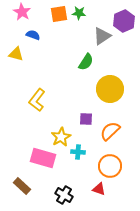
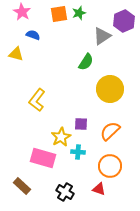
green star: rotated 24 degrees counterclockwise
purple square: moved 5 px left, 5 px down
black cross: moved 1 px right, 3 px up
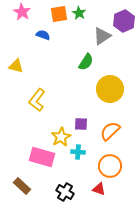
green star: rotated 24 degrees counterclockwise
blue semicircle: moved 10 px right
yellow triangle: moved 12 px down
pink rectangle: moved 1 px left, 1 px up
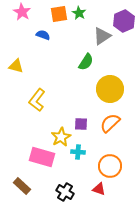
orange semicircle: moved 8 px up
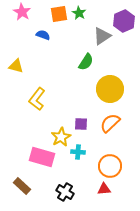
yellow L-shape: moved 1 px up
red triangle: moved 5 px right; rotated 24 degrees counterclockwise
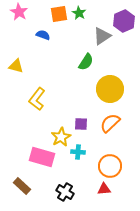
pink star: moved 3 px left
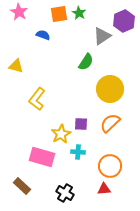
yellow star: moved 3 px up
black cross: moved 1 px down
